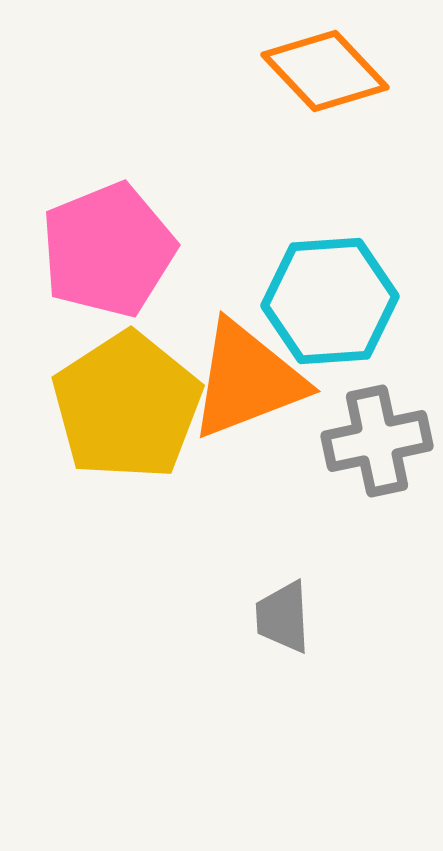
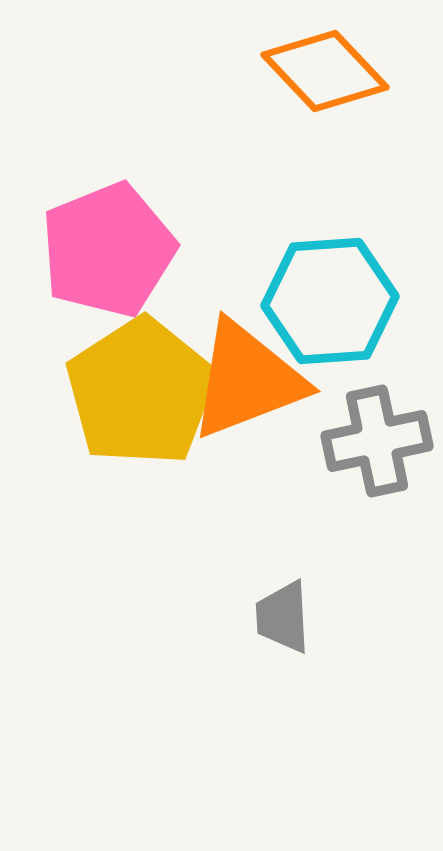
yellow pentagon: moved 14 px right, 14 px up
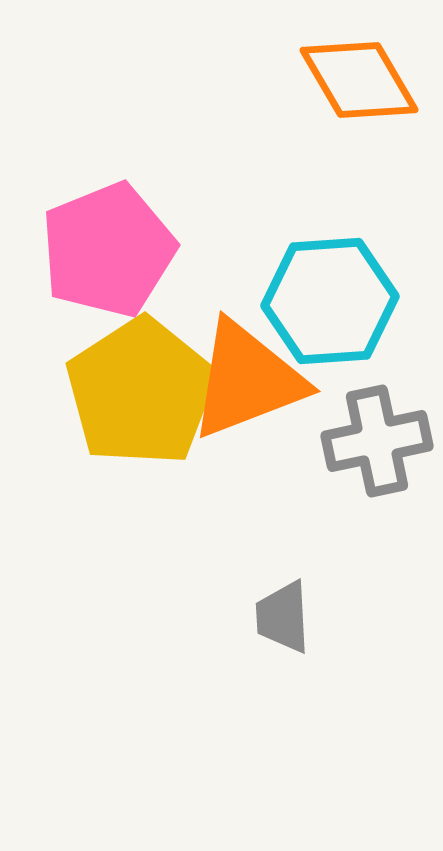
orange diamond: moved 34 px right, 9 px down; rotated 13 degrees clockwise
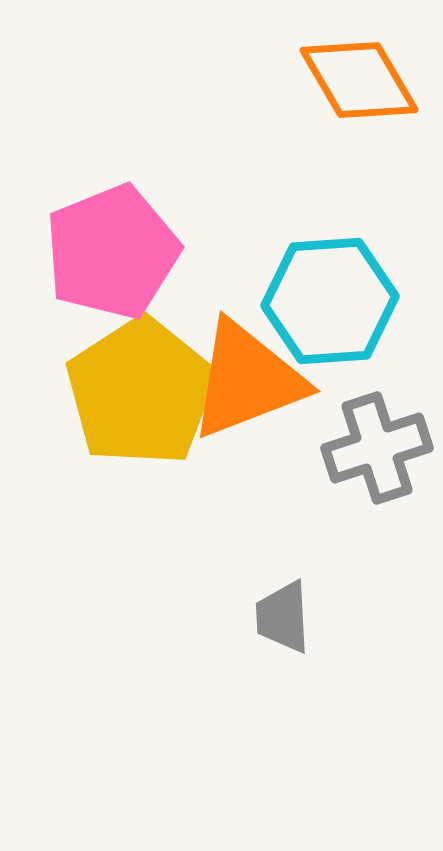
pink pentagon: moved 4 px right, 2 px down
gray cross: moved 7 px down; rotated 6 degrees counterclockwise
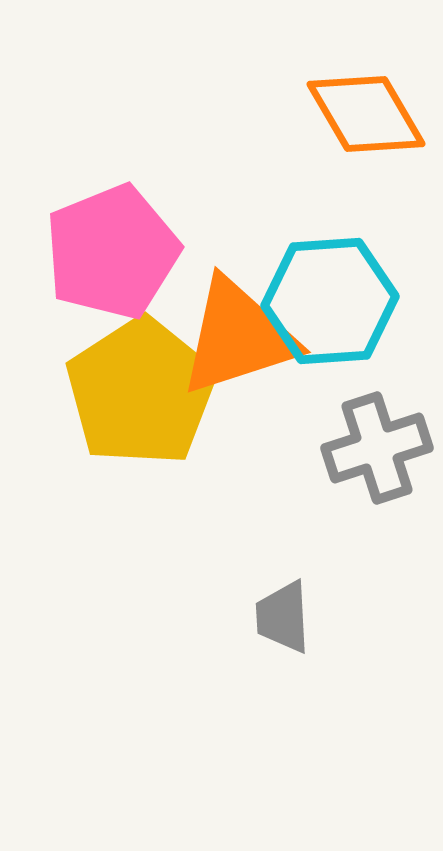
orange diamond: moved 7 px right, 34 px down
orange triangle: moved 9 px left, 43 px up; rotated 3 degrees clockwise
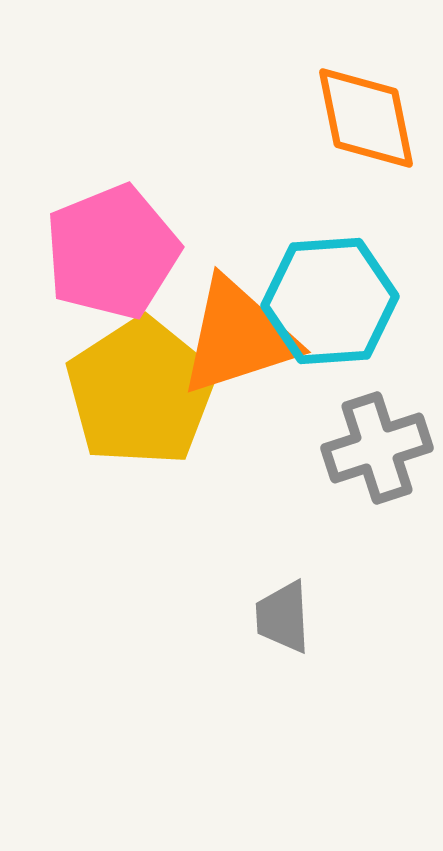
orange diamond: moved 4 px down; rotated 19 degrees clockwise
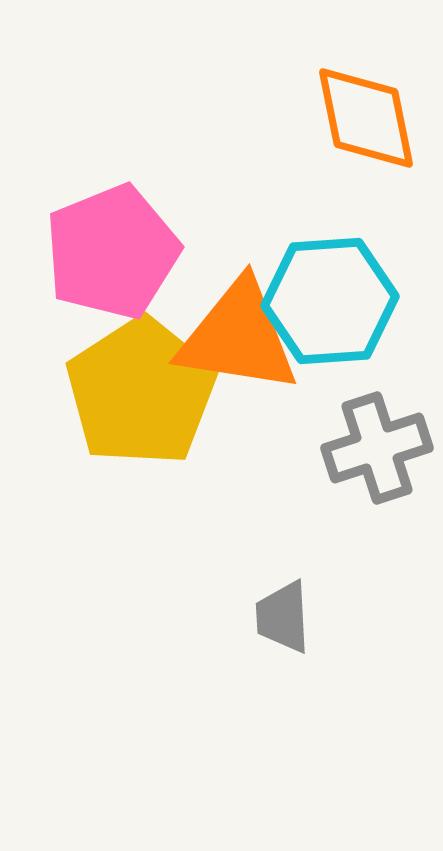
orange triangle: rotated 27 degrees clockwise
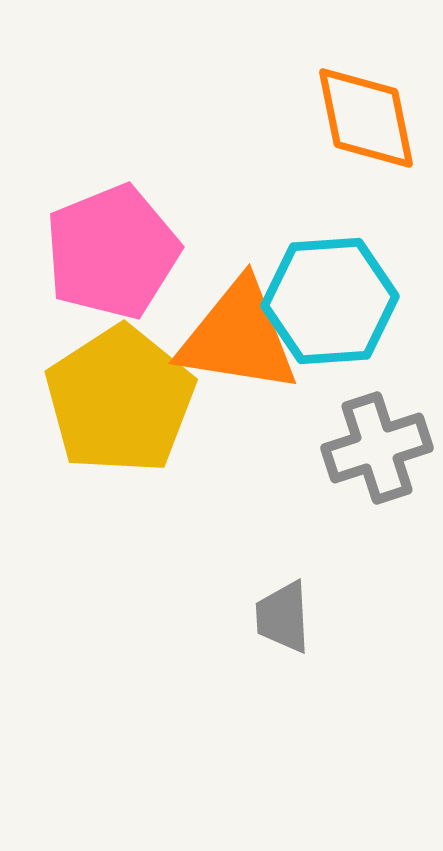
yellow pentagon: moved 21 px left, 8 px down
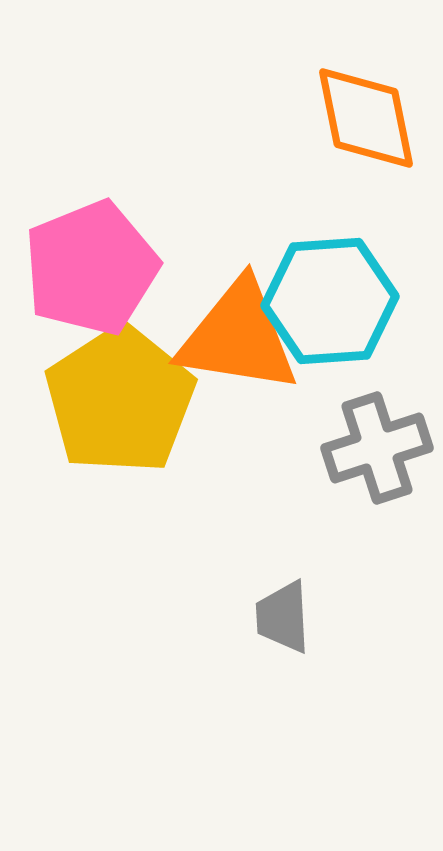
pink pentagon: moved 21 px left, 16 px down
